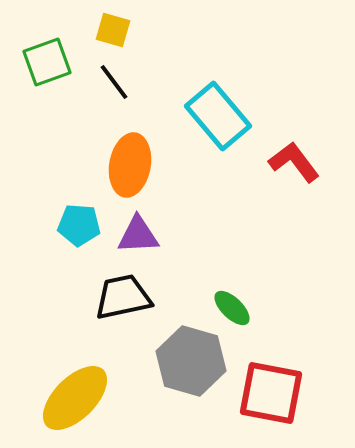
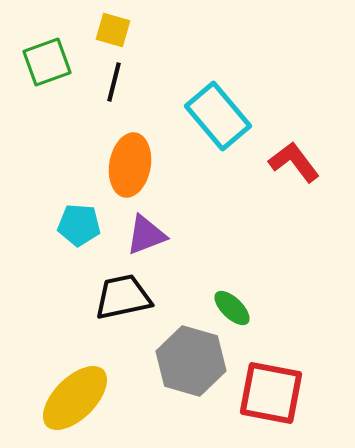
black line: rotated 51 degrees clockwise
purple triangle: moved 8 px right; rotated 18 degrees counterclockwise
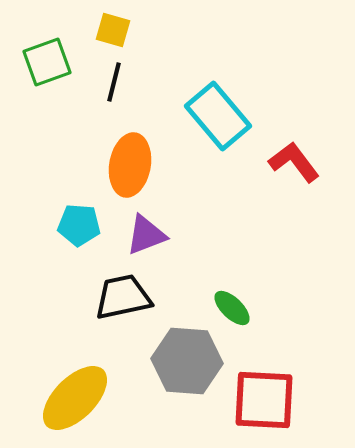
gray hexagon: moved 4 px left; rotated 12 degrees counterclockwise
red square: moved 7 px left, 7 px down; rotated 8 degrees counterclockwise
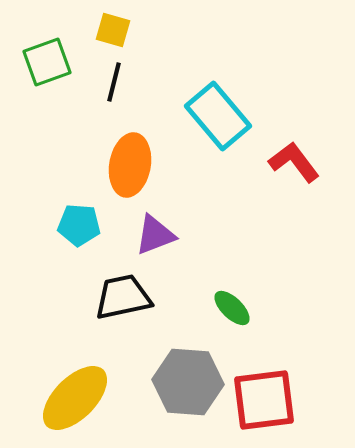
purple triangle: moved 9 px right
gray hexagon: moved 1 px right, 21 px down
red square: rotated 10 degrees counterclockwise
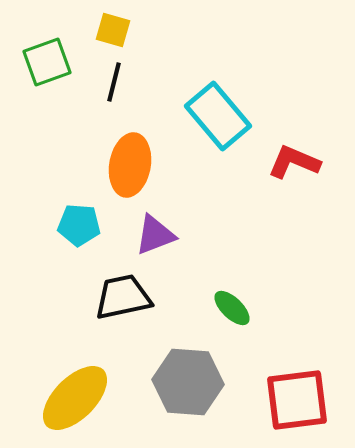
red L-shape: rotated 30 degrees counterclockwise
red square: moved 33 px right
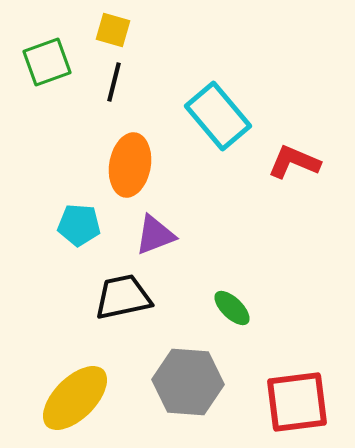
red square: moved 2 px down
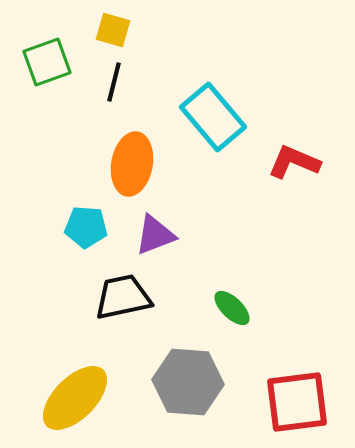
cyan rectangle: moved 5 px left, 1 px down
orange ellipse: moved 2 px right, 1 px up
cyan pentagon: moved 7 px right, 2 px down
